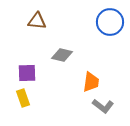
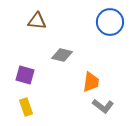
purple square: moved 2 px left, 2 px down; rotated 18 degrees clockwise
yellow rectangle: moved 3 px right, 9 px down
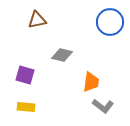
brown triangle: moved 1 px up; rotated 18 degrees counterclockwise
yellow rectangle: rotated 66 degrees counterclockwise
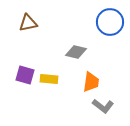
brown triangle: moved 9 px left, 3 px down
gray diamond: moved 14 px right, 3 px up
yellow rectangle: moved 23 px right, 28 px up
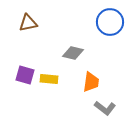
gray diamond: moved 3 px left, 1 px down
gray L-shape: moved 2 px right, 2 px down
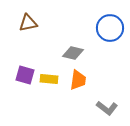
blue circle: moved 6 px down
orange trapezoid: moved 13 px left, 2 px up
gray L-shape: moved 2 px right
